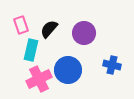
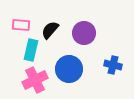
pink rectangle: rotated 66 degrees counterclockwise
black semicircle: moved 1 px right, 1 px down
blue cross: moved 1 px right
blue circle: moved 1 px right, 1 px up
pink cross: moved 4 px left, 1 px down
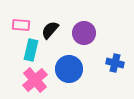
blue cross: moved 2 px right, 2 px up
pink cross: rotated 15 degrees counterclockwise
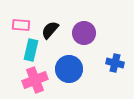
pink cross: rotated 20 degrees clockwise
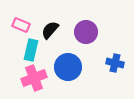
pink rectangle: rotated 18 degrees clockwise
purple circle: moved 2 px right, 1 px up
blue circle: moved 1 px left, 2 px up
pink cross: moved 1 px left, 2 px up
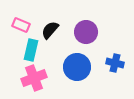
blue circle: moved 9 px right
